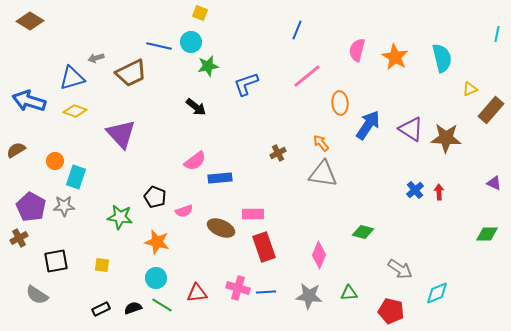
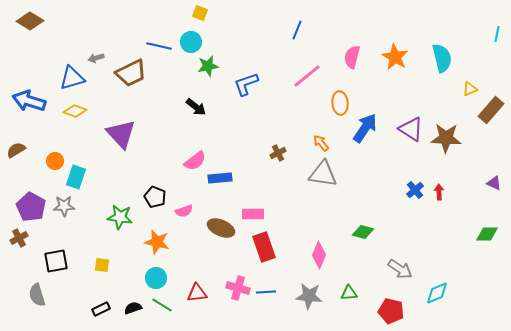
pink semicircle at (357, 50): moved 5 px left, 7 px down
blue arrow at (368, 125): moved 3 px left, 3 px down
gray semicircle at (37, 295): rotated 40 degrees clockwise
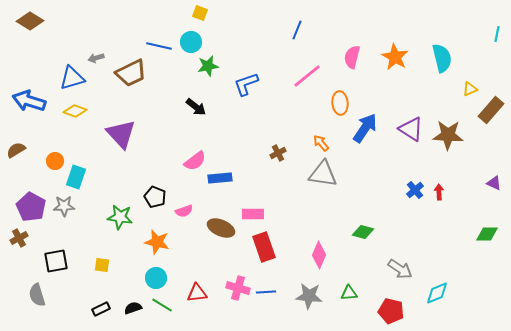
brown star at (446, 138): moved 2 px right, 3 px up
